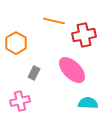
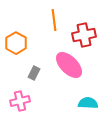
orange line: moved 1 px up; rotated 70 degrees clockwise
pink ellipse: moved 3 px left, 5 px up
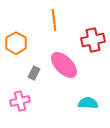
red cross: moved 9 px right, 5 px down
pink ellipse: moved 5 px left
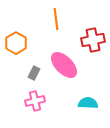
orange line: moved 2 px right, 1 px up
pink cross: moved 15 px right
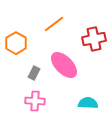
orange line: moved 2 px left, 5 px down; rotated 60 degrees clockwise
red cross: moved 1 px right, 1 px up
pink cross: rotated 18 degrees clockwise
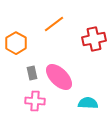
pink ellipse: moved 5 px left, 12 px down
gray rectangle: moved 2 px left; rotated 40 degrees counterclockwise
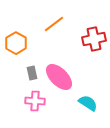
cyan semicircle: rotated 30 degrees clockwise
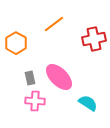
gray rectangle: moved 2 px left, 5 px down
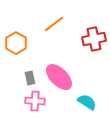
cyan semicircle: moved 1 px left, 1 px up
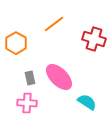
red cross: rotated 30 degrees clockwise
pink cross: moved 8 px left, 2 px down
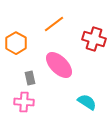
pink ellipse: moved 12 px up
pink cross: moved 3 px left, 1 px up
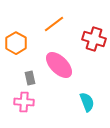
cyan semicircle: rotated 36 degrees clockwise
